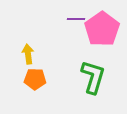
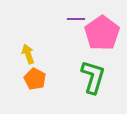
pink pentagon: moved 4 px down
yellow arrow: rotated 12 degrees counterclockwise
orange pentagon: rotated 25 degrees clockwise
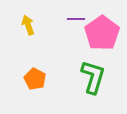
yellow arrow: moved 29 px up
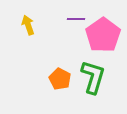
pink pentagon: moved 1 px right, 2 px down
orange pentagon: moved 25 px right
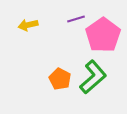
purple line: rotated 18 degrees counterclockwise
yellow arrow: rotated 84 degrees counterclockwise
green L-shape: rotated 32 degrees clockwise
